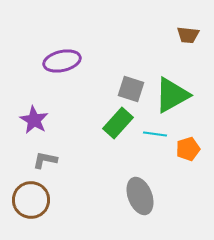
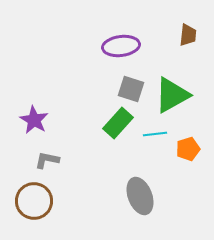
brown trapezoid: rotated 90 degrees counterclockwise
purple ellipse: moved 59 px right, 15 px up; rotated 6 degrees clockwise
cyan line: rotated 15 degrees counterclockwise
gray L-shape: moved 2 px right
brown circle: moved 3 px right, 1 px down
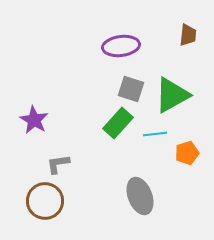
orange pentagon: moved 1 px left, 4 px down
gray L-shape: moved 11 px right, 4 px down; rotated 20 degrees counterclockwise
brown circle: moved 11 px right
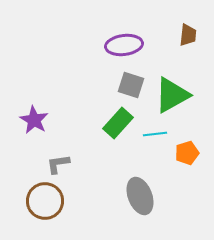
purple ellipse: moved 3 px right, 1 px up
gray square: moved 4 px up
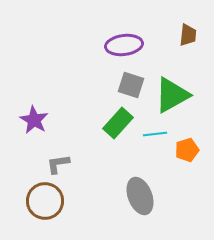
orange pentagon: moved 3 px up
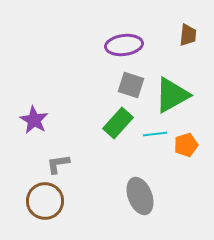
orange pentagon: moved 1 px left, 5 px up
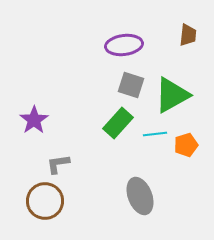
purple star: rotated 8 degrees clockwise
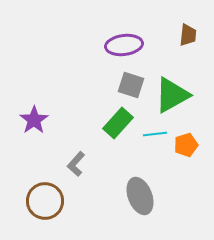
gray L-shape: moved 18 px right; rotated 40 degrees counterclockwise
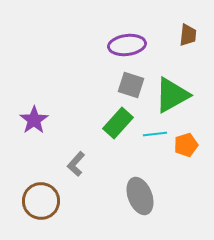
purple ellipse: moved 3 px right
brown circle: moved 4 px left
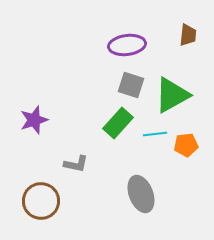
purple star: rotated 16 degrees clockwise
orange pentagon: rotated 10 degrees clockwise
gray L-shape: rotated 120 degrees counterclockwise
gray ellipse: moved 1 px right, 2 px up
